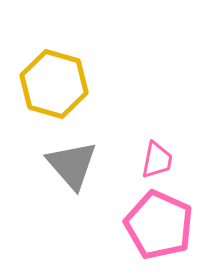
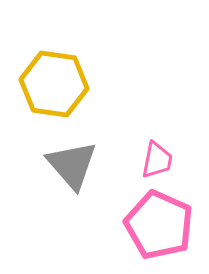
yellow hexagon: rotated 8 degrees counterclockwise
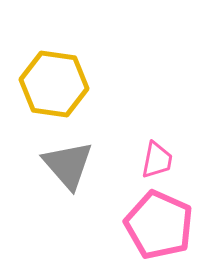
gray triangle: moved 4 px left
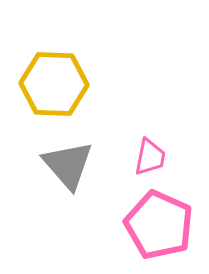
yellow hexagon: rotated 6 degrees counterclockwise
pink trapezoid: moved 7 px left, 3 px up
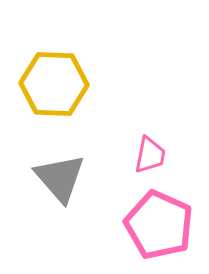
pink trapezoid: moved 2 px up
gray triangle: moved 8 px left, 13 px down
